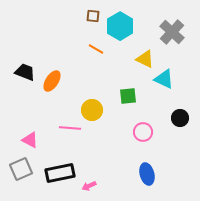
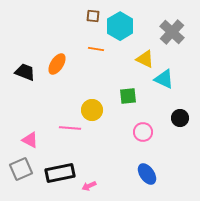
orange line: rotated 21 degrees counterclockwise
orange ellipse: moved 5 px right, 17 px up
blue ellipse: rotated 20 degrees counterclockwise
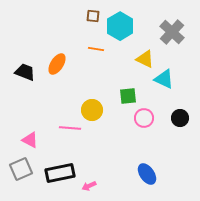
pink circle: moved 1 px right, 14 px up
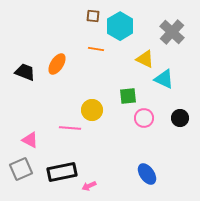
black rectangle: moved 2 px right, 1 px up
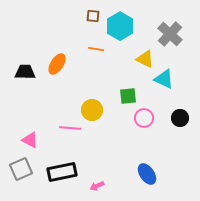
gray cross: moved 2 px left, 2 px down
black trapezoid: rotated 20 degrees counterclockwise
pink arrow: moved 8 px right
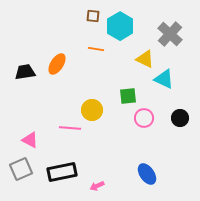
black trapezoid: rotated 10 degrees counterclockwise
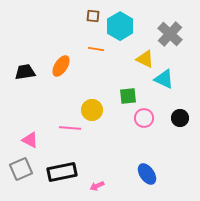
orange ellipse: moved 4 px right, 2 px down
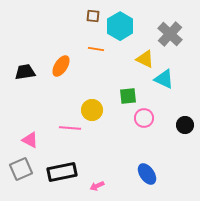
black circle: moved 5 px right, 7 px down
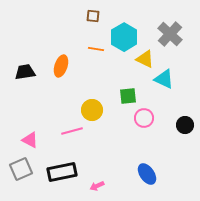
cyan hexagon: moved 4 px right, 11 px down
orange ellipse: rotated 15 degrees counterclockwise
pink line: moved 2 px right, 3 px down; rotated 20 degrees counterclockwise
